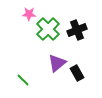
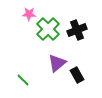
black rectangle: moved 2 px down
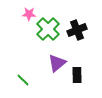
black rectangle: rotated 28 degrees clockwise
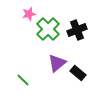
pink star: rotated 16 degrees counterclockwise
black rectangle: moved 1 px right, 2 px up; rotated 49 degrees counterclockwise
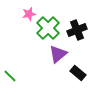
green cross: moved 1 px up
purple triangle: moved 1 px right, 9 px up
green line: moved 13 px left, 4 px up
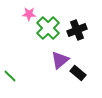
pink star: rotated 16 degrees clockwise
purple triangle: moved 2 px right, 6 px down
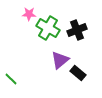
green cross: rotated 15 degrees counterclockwise
green line: moved 1 px right, 3 px down
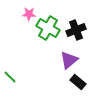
black cross: moved 1 px left
purple triangle: moved 9 px right
black rectangle: moved 9 px down
green line: moved 1 px left, 2 px up
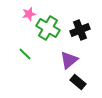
pink star: rotated 16 degrees counterclockwise
black cross: moved 4 px right
green line: moved 15 px right, 23 px up
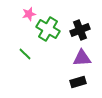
green cross: moved 1 px down
purple triangle: moved 13 px right, 2 px up; rotated 36 degrees clockwise
black rectangle: rotated 56 degrees counterclockwise
